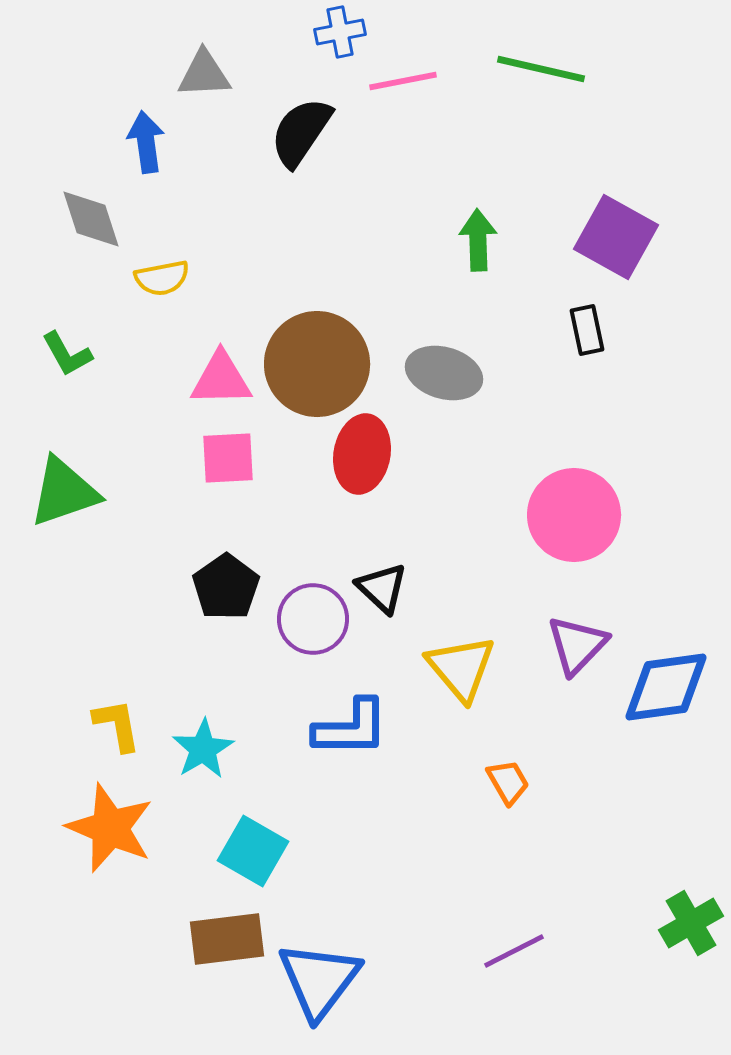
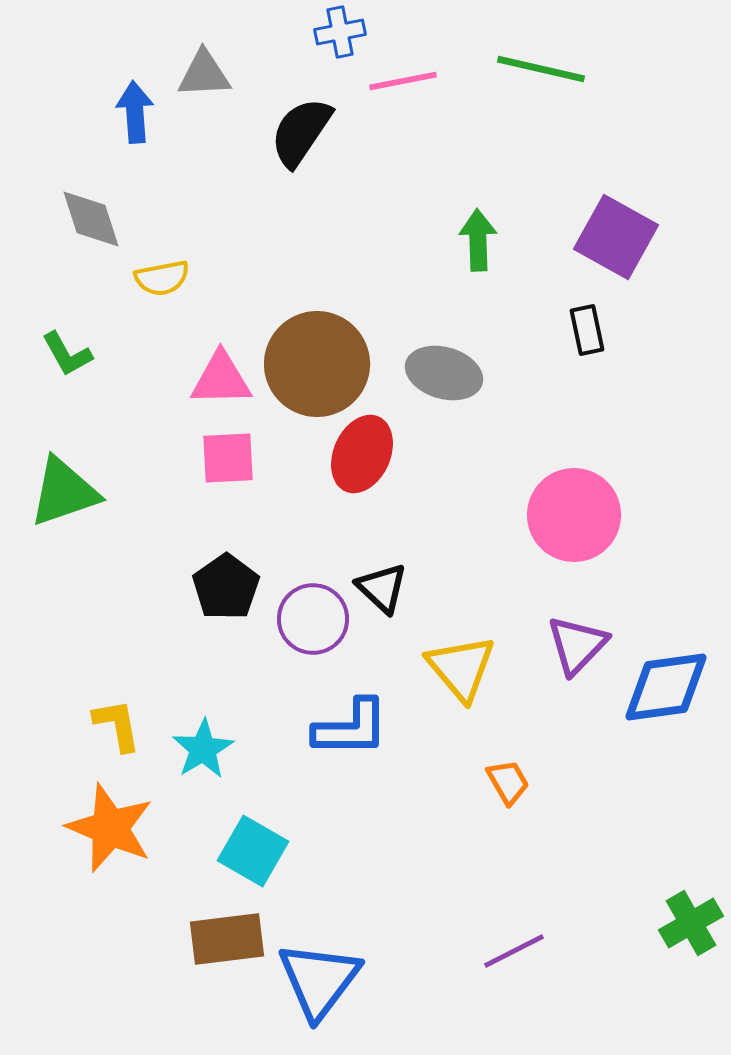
blue arrow: moved 11 px left, 30 px up; rotated 4 degrees clockwise
red ellipse: rotated 14 degrees clockwise
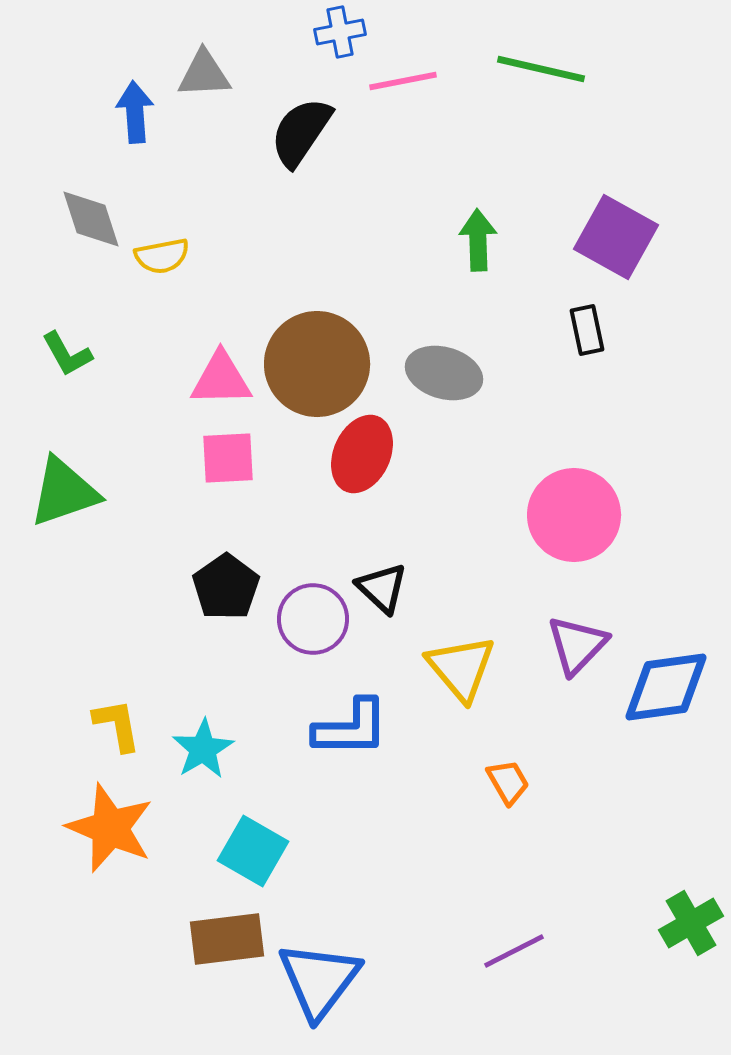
yellow semicircle: moved 22 px up
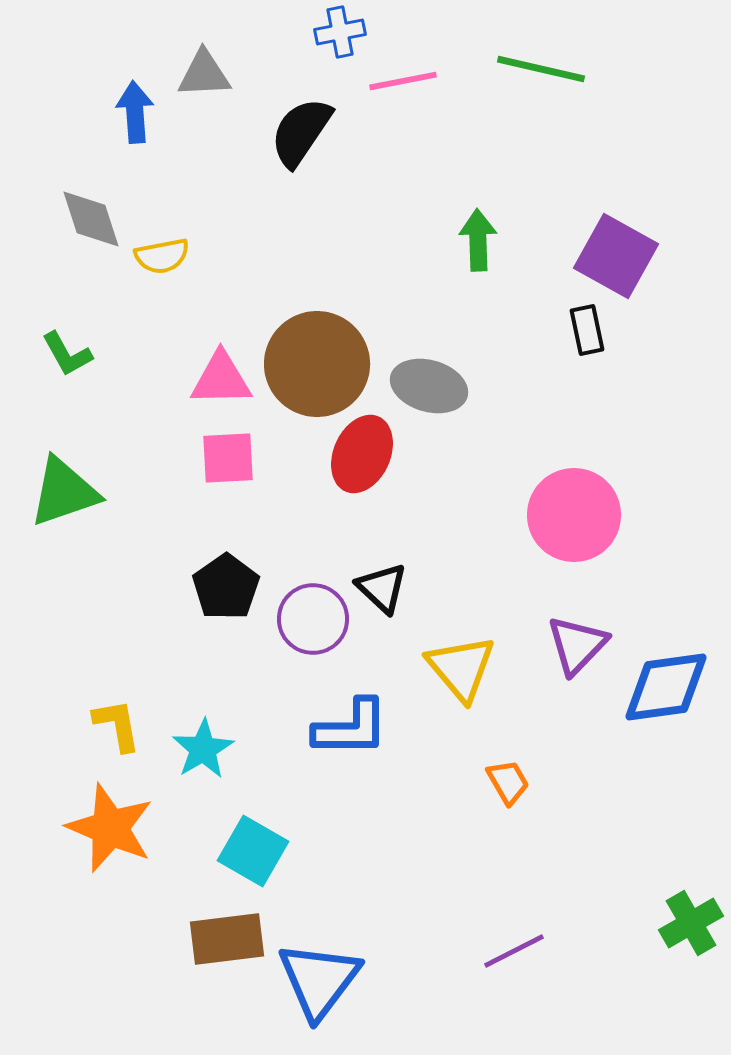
purple square: moved 19 px down
gray ellipse: moved 15 px left, 13 px down
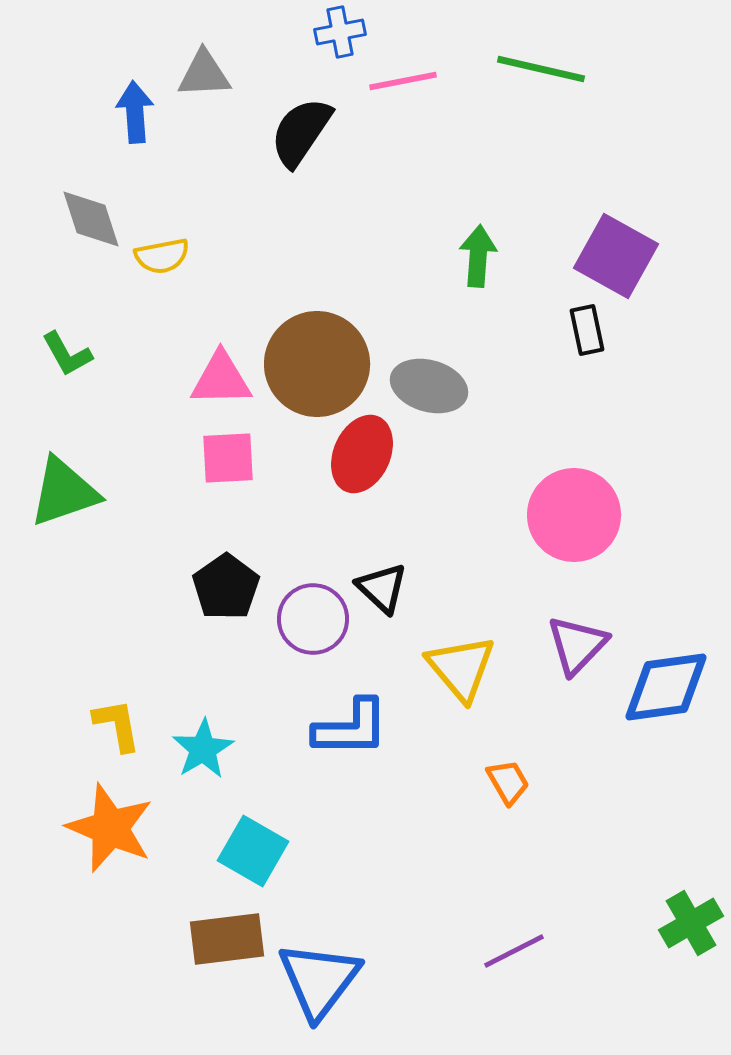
green arrow: moved 16 px down; rotated 6 degrees clockwise
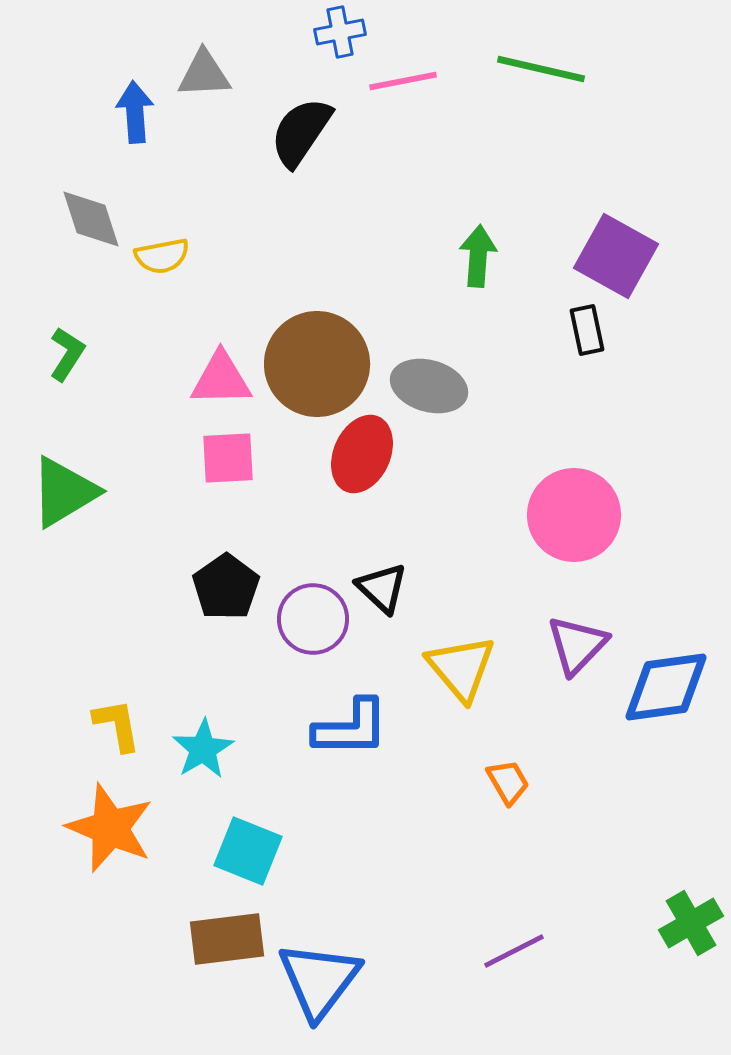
green L-shape: rotated 118 degrees counterclockwise
green triangle: rotated 12 degrees counterclockwise
cyan square: moved 5 px left; rotated 8 degrees counterclockwise
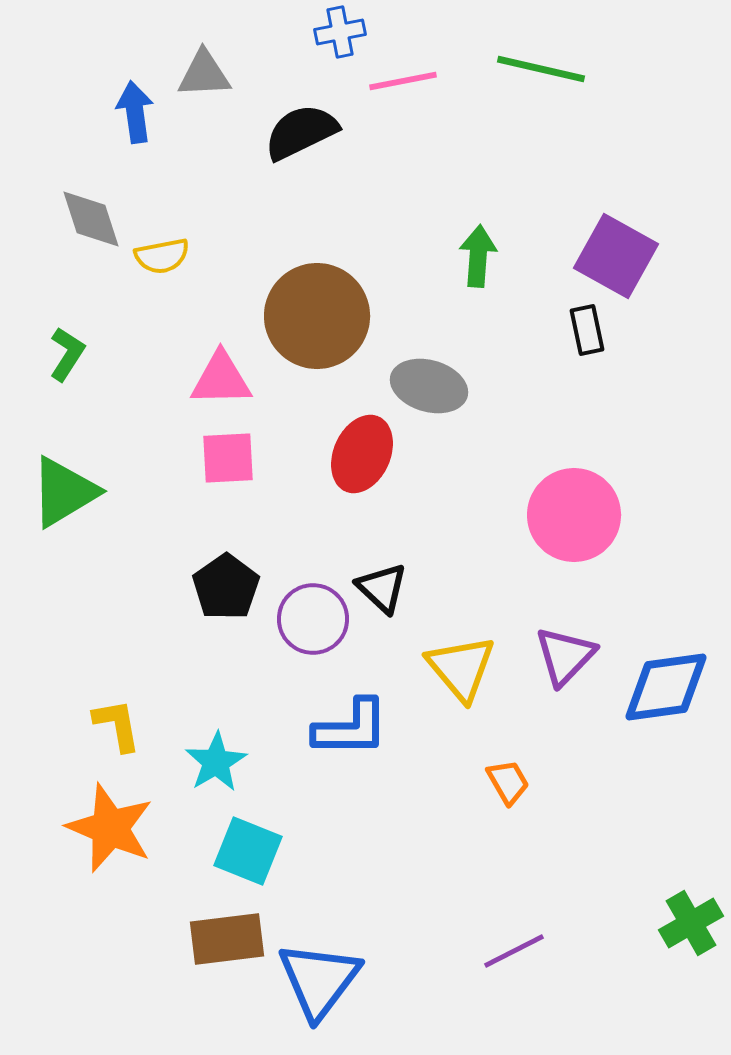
blue arrow: rotated 4 degrees counterclockwise
black semicircle: rotated 30 degrees clockwise
brown circle: moved 48 px up
purple triangle: moved 12 px left, 11 px down
cyan star: moved 13 px right, 13 px down
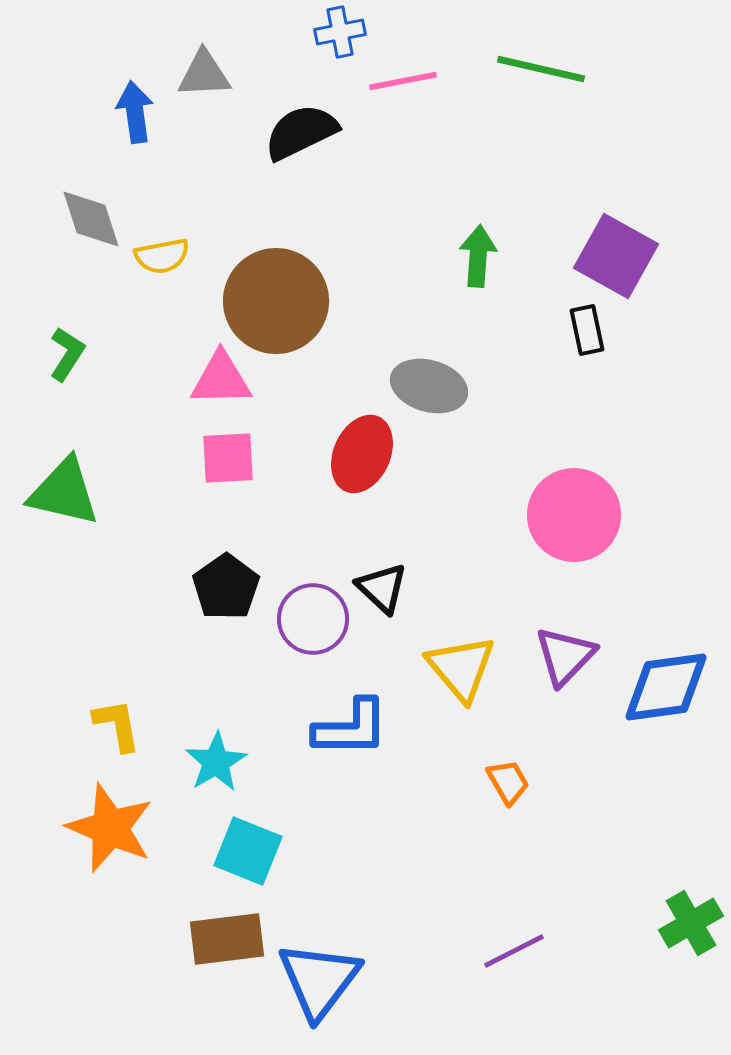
brown circle: moved 41 px left, 15 px up
green triangle: rotated 44 degrees clockwise
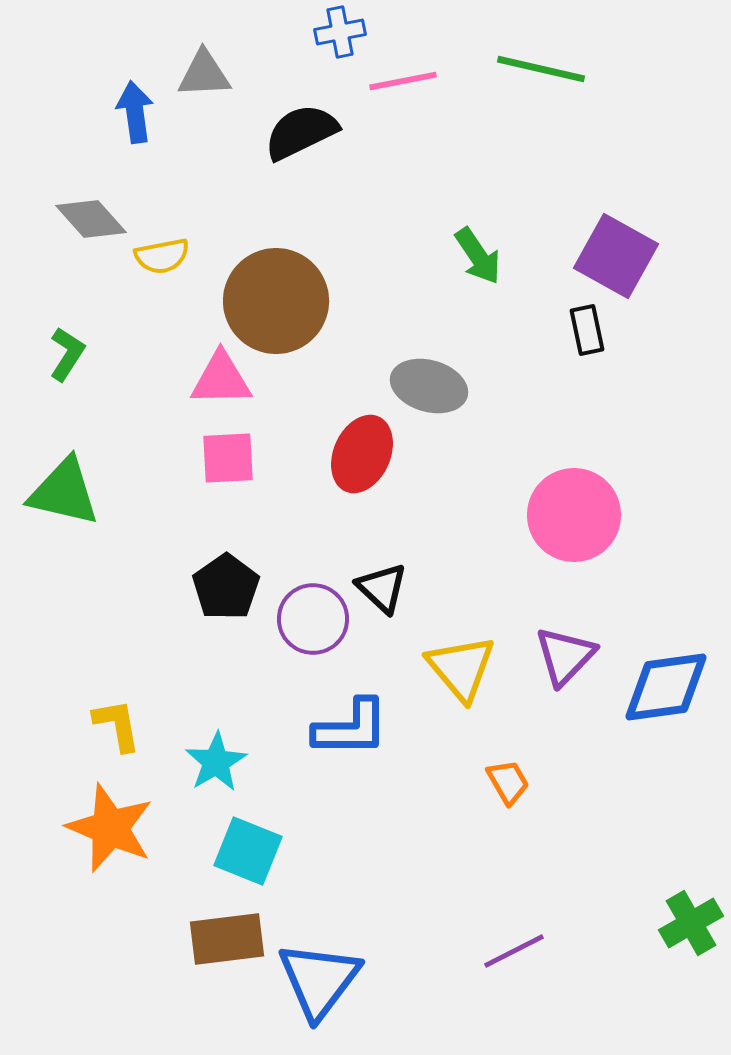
gray diamond: rotated 24 degrees counterclockwise
green arrow: rotated 142 degrees clockwise
